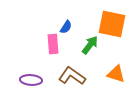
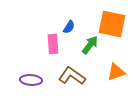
blue semicircle: moved 3 px right
orange triangle: moved 2 px up; rotated 36 degrees counterclockwise
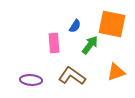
blue semicircle: moved 6 px right, 1 px up
pink rectangle: moved 1 px right, 1 px up
